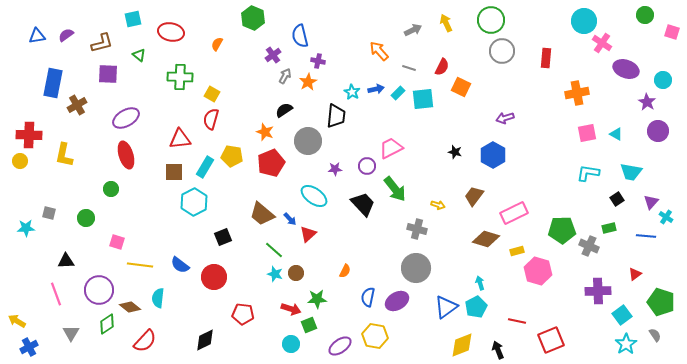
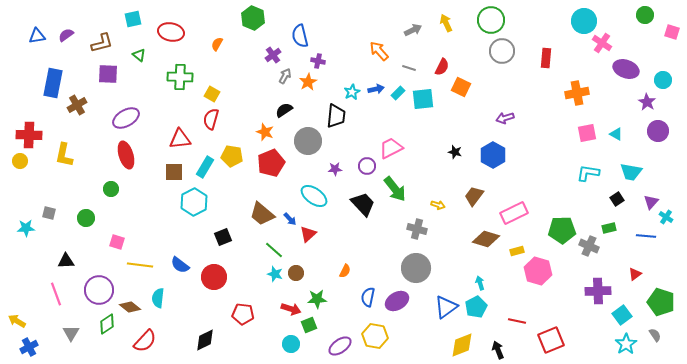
cyan star at (352, 92): rotated 14 degrees clockwise
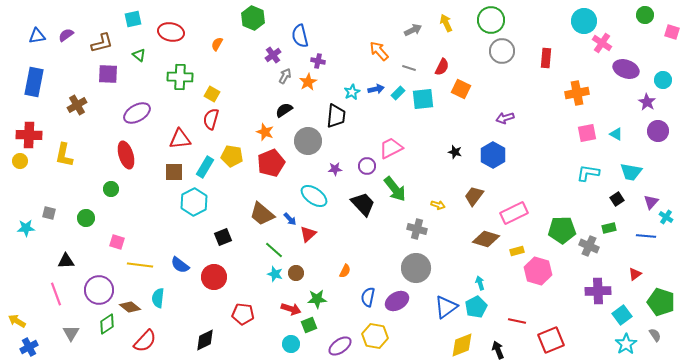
blue rectangle at (53, 83): moved 19 px left, 1 px up
orange square at (461, 87): moved 2 px down
purple ellipse at (126, 118): moved 11 px right, 5 px up
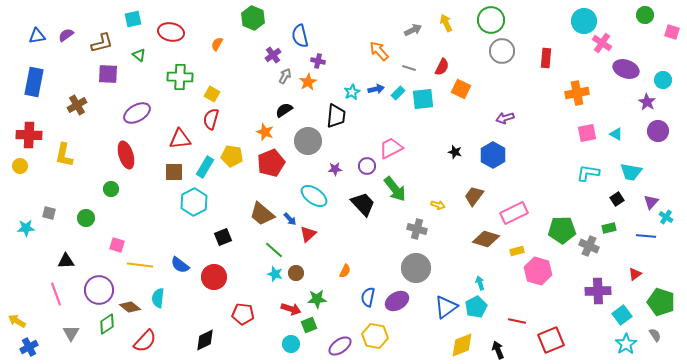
yellow circle at (20, 161): moved 5 px down
pink square at (117, 242): moved 3 px down
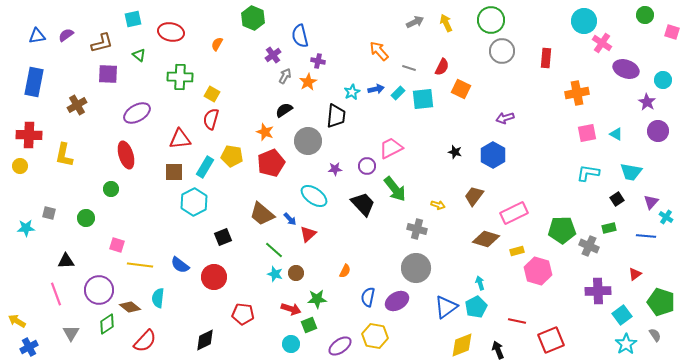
gray arrow at (413, 30): moved 2 px right, 8 px up
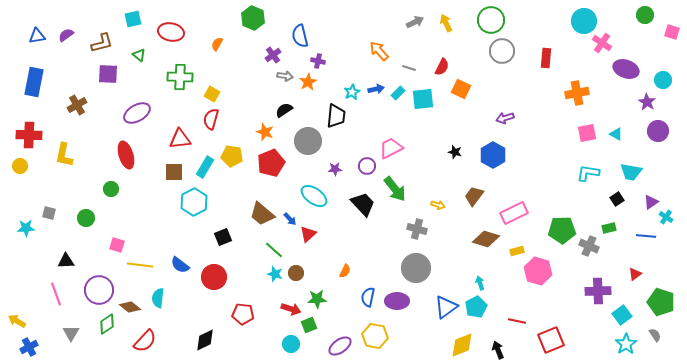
gray arrow at (285, 76): rotated 70 degrees clockwise
purple triangle at (651, 202): rotated 14 degrees clockwise
purple ellipse at (397, 301): rotated 30 degrees clockwise
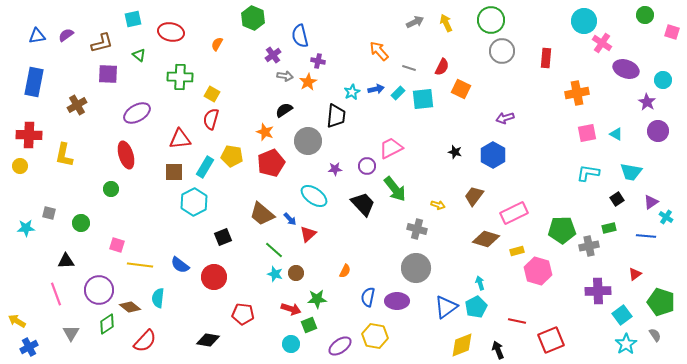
green circle at (86, 218): moved 5 px left, 5 px down
gray cross at (589, 246): rotated 36 degrees counterclockwise
black diamond at (205, 340): moved 3 px right; rotated 35 degrees clockwise
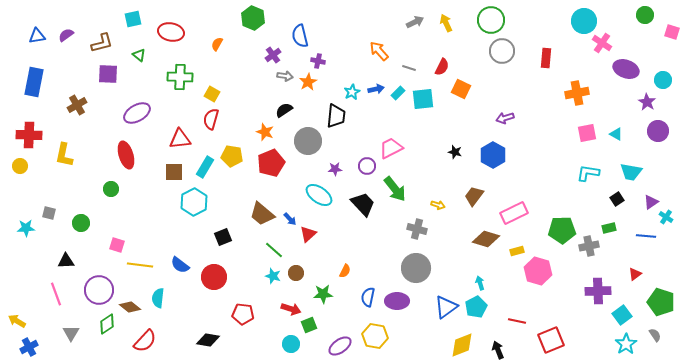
cyan ellipse at (314, 196): moved 5 px right, 1 px up
cyan star at (275, 274): moved 2 px left, 2 px down
green star at (317, 299): moved 6 px right, 5 px up
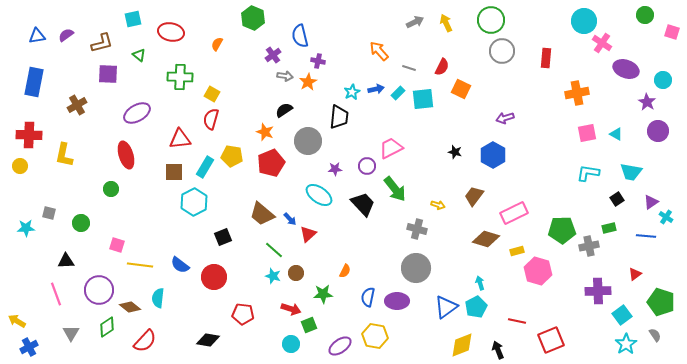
black trapezoid at (336, 116): moved 3 px right, 1 px down
green diamond at (107, 324): moved 3 px down
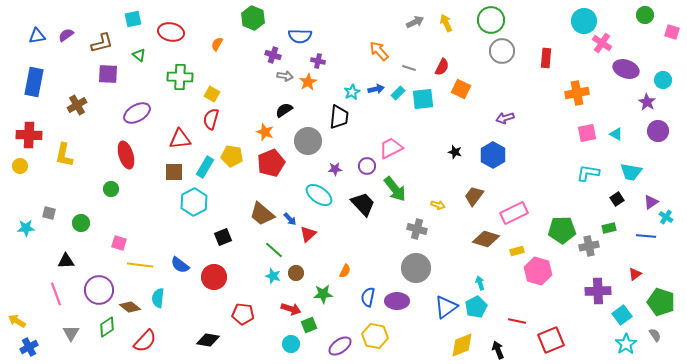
blue semicircle at (300, 36): rotated 75 degrees counterclockwise
purple cross at (273, 55): rotated 35 degrees counterclockwise
pink square at (117, 245): moved 2 px right, 2 px up
